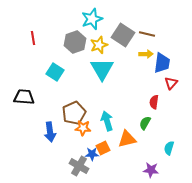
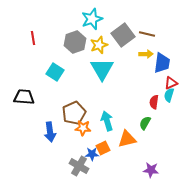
gray square: rotated 20 degrees clockwise
red triangle: rotated 24 degrees clockwise
cyan semicircle: moved 53 px up
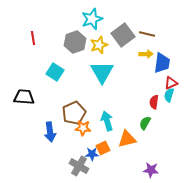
cyan triangle: moved 3 px down
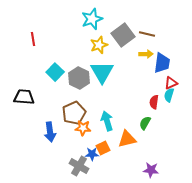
red line: moved 1 px down
gray hexagon: moved 4 px right, 36 px down; rotated 15 degrees counterclockwise
cyan square: rotated 12 degrees clockwise
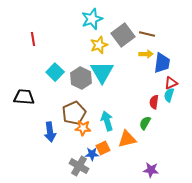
gray hexagon: moved 2 px right
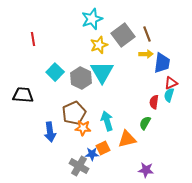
brown line: rotated 56 degrees clockwise
black trapezoid: moved 1 px left, 2 px up
purple star: moved 5 px left
